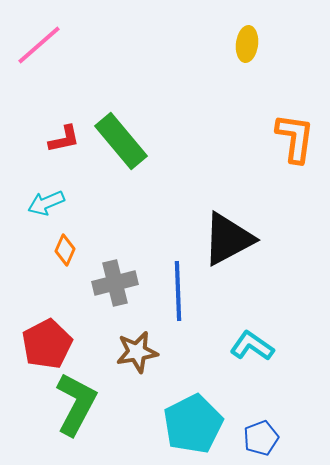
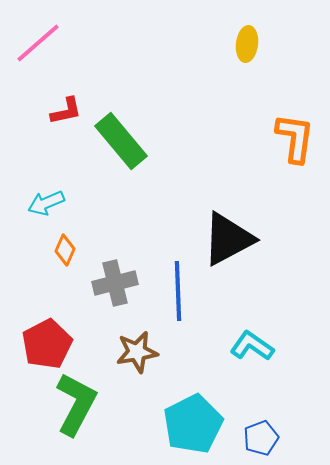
pink line: moved 1 px left, 2 px up
red L-shape: moved 2 px right, 28 px up
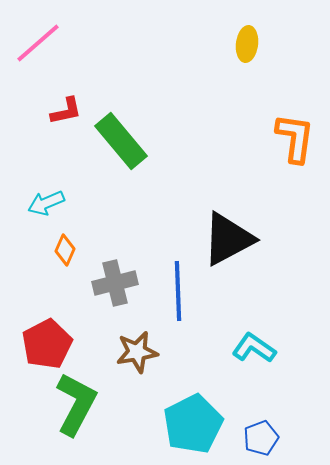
cyan L-shape: moved 2 px right, 2 px down
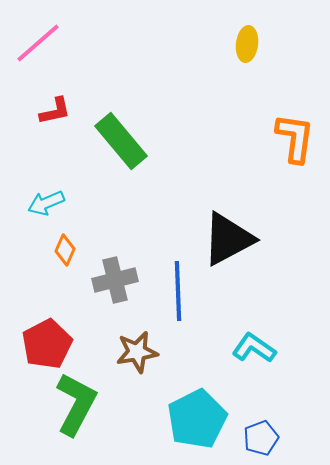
red L-shape: moved 11 px left
gray cross: moved 3 px up
cyan pentagon: moved 4 px right, 5 px up
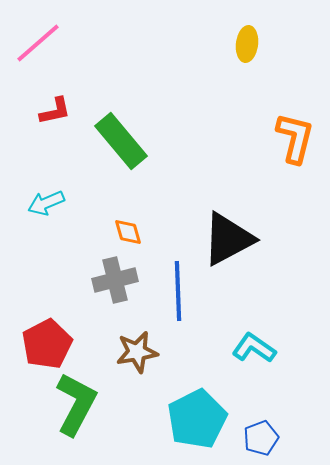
orange L-shape: rotated 6 degrees clockwise
orange diamond: moved 63 px right, 18 px up; rotated 40 degrees counterclockwise
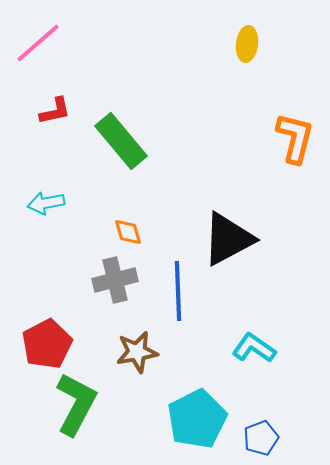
cyan arrow: rotated 12 degrees clockwise
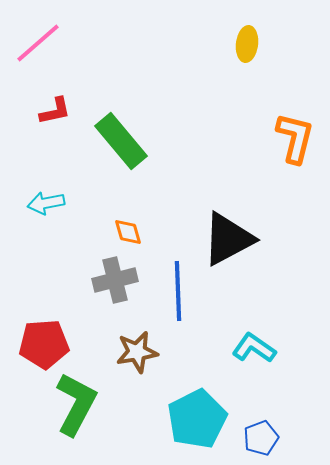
red pentagon: moved 3 px left; rotated 24 degrees clockwise
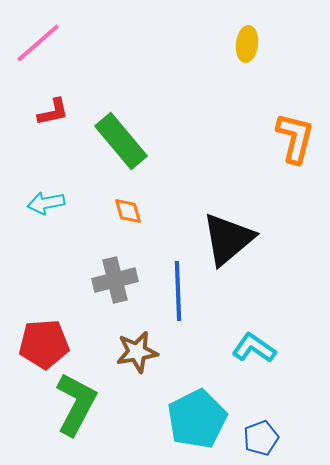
red L-shape: moved 2 px left, 1 px down
orange diamond: moved 21 px up
black triangle: rotated 12 degrees counterclockwise
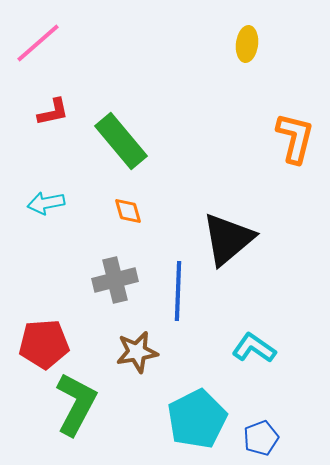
blue line: rotated 4 degrees clockwise
